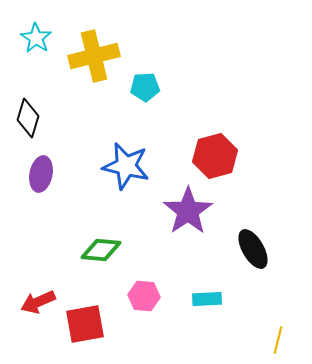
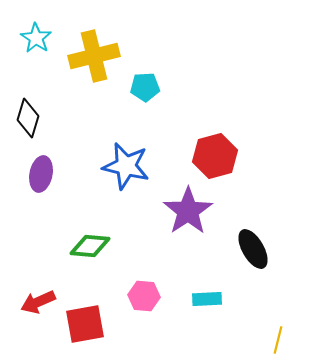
green diamond: moved 11 px left, 4 px up
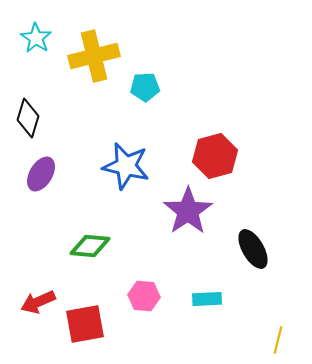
purple ellipse: rotated 20 degrees clockwise
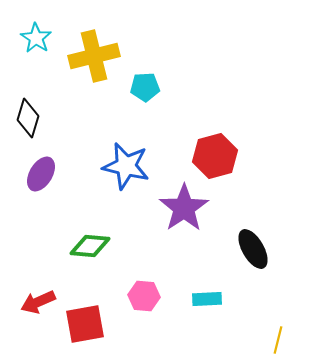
purple star: moved 4 px left, 3 px up
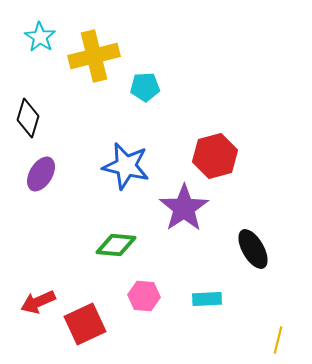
cyan star: moved 4 px right, 1 px up
green diamond: moved 26 px right, 1 px up
red square: rotated 15 degrees counterclockwise
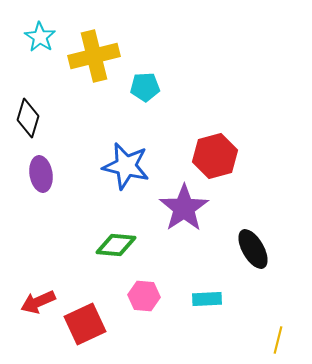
purple ellipse: rotated 40 degrees counterclockwise
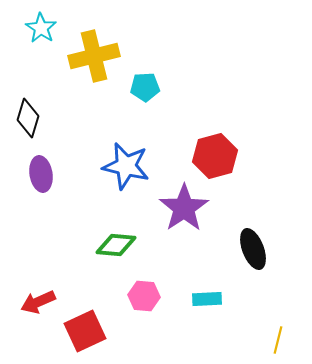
cyan star: moved 1 px right, 9 px up
black ellipse: rotated 9 degrees clockwise
red square: moved 7 px down
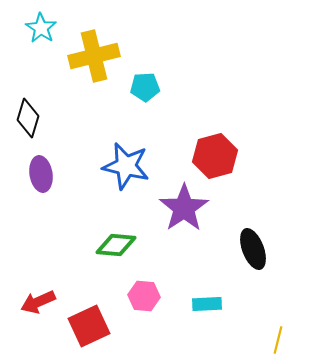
cyan rectangle: moved 5 px down
red square: moved 4 px right, 5 px up
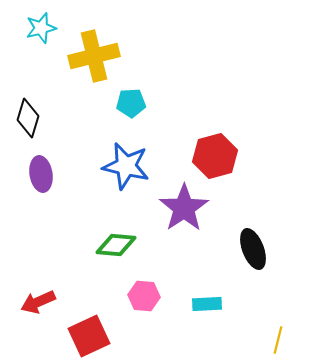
cyan star: rotated 24 degrees clockwise
cyan pentagon: moved 14 px left, 16 px down
red square: moved 10 px down
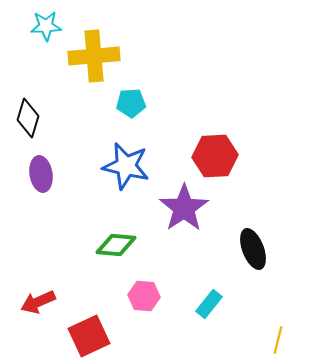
cyan star: moved 5 px right, 2 px up; rotated 12 degrees clockwise
yellow cross: rotated 9 degrees clockwise
red hexagon: rotated 12 degrees clockwise
cyan rectangle: moved 2 px right; rotated 48 degrees counterclockwise
